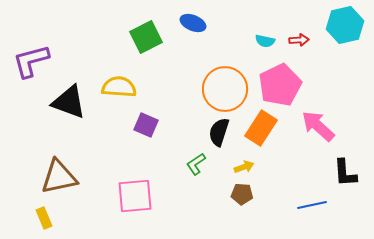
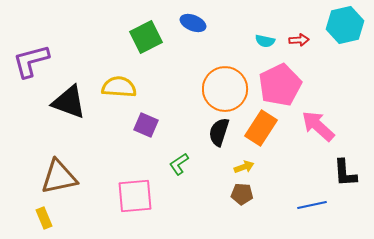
green L-shape: moved 17 px left
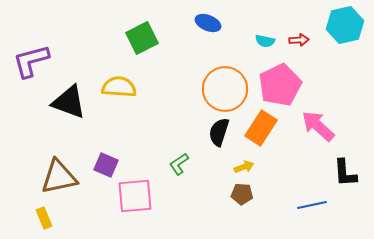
blue ellipse: moved 15 px right
green square: moved 4 px left, 1 px down
purple square: moved 40 px left, 40 px down
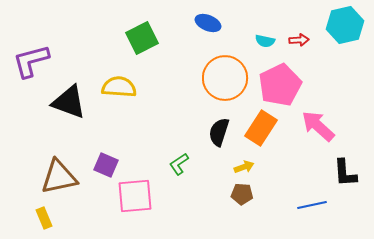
orange circle: moved 11 px up
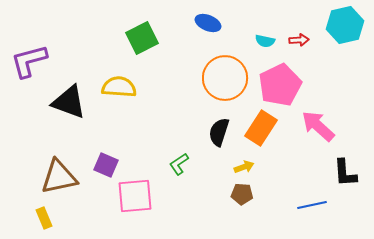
purple L-shape: moved 2 px left
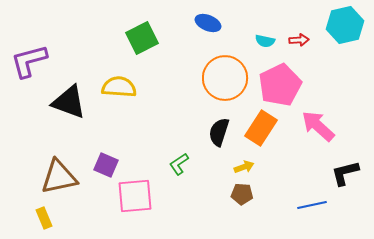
black L-shape: rotated 80 degrees clockwise
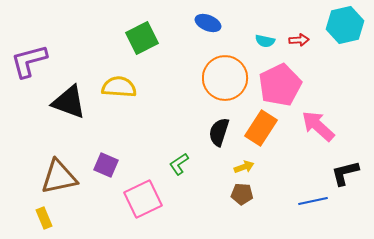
pink square: moved 8 px right, 3 px down; rotated 21 degrees counterclockwise
blue line: moved 1 px right, 4 px up
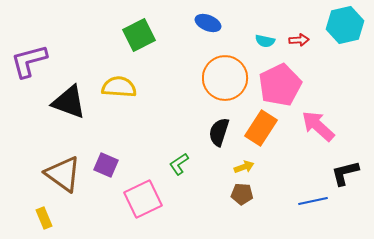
green square: moved 3 px left, 3 px up
brown triangle: moved 4 px right, 3 px up; rotated 48 degrees clockwise
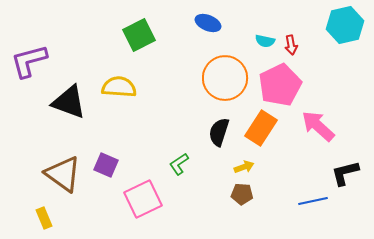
red arrow: moved 8 px left, 5 px down; rotated 84 degrees clockwise
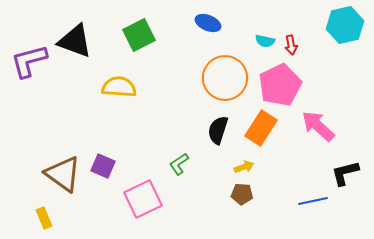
black triangle: moved 6 px right, 61 px up
black semicircle: moved 1 px left, 2 px up
purple square: moved 3 px left, 1 px down
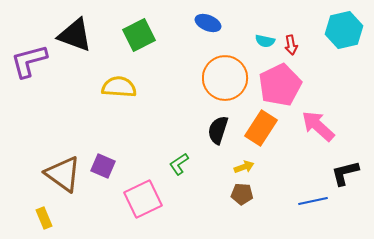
cyan hexagon: moved 1 px left, 5 px down
black triangle: moved 6 px up
